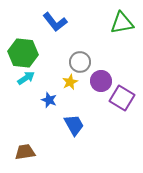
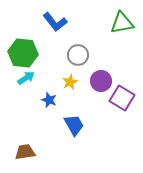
gray circle: moved 2 px left, 7 px up
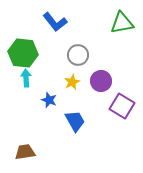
cyan arrow: rotated 60 degrees counterclockwise
yellow star: moved 2 px right
purple square: moved 8 px down
blue trapezoid: moved 1 px right, 4 px up
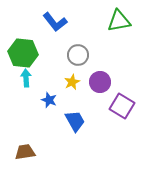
green triangle: moved 3 px left, 2 px up
purple circle: moved 1 px left, 1 px down
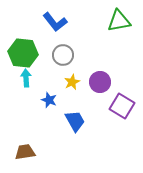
gray circle: moved 15 px left
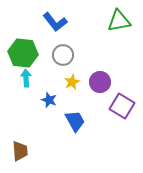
brown trapezoid: moved 5 px left, 1 px up; rotated 95 degrees clockwise
